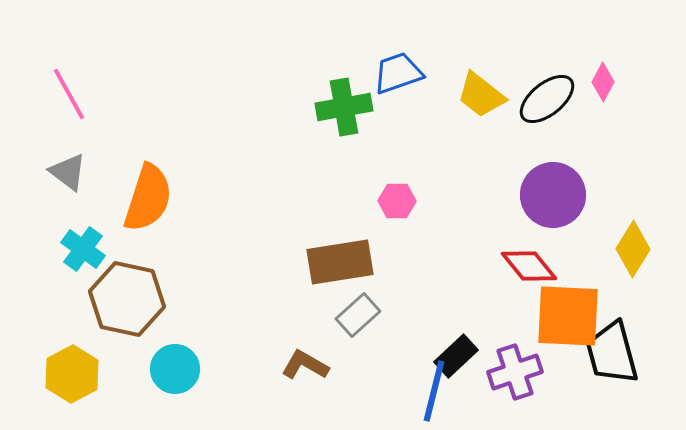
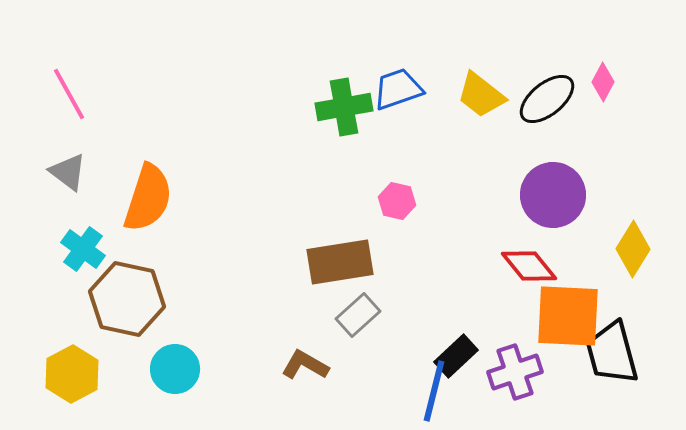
blue trapezoid: moved 16 px down
pink hexagon: rotated 12 degrees clockwise
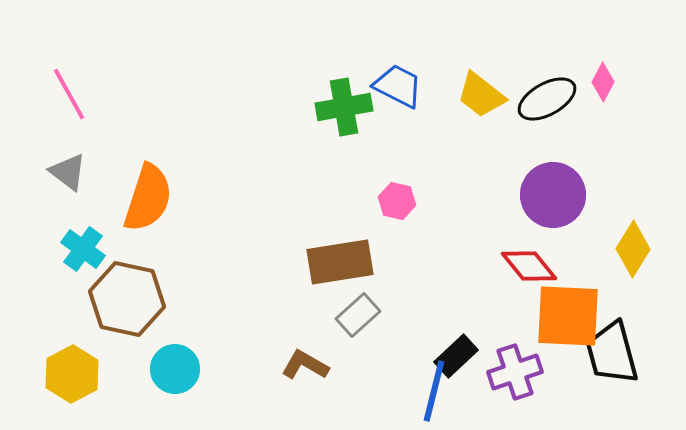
blue trapezoid: moved 3 px up; rotated 46 degrees clockwise
black ellipse: rotated 10 degrees clockwise
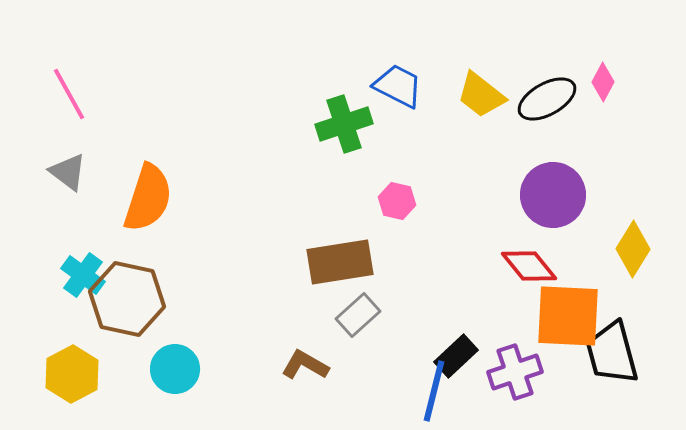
green cross: moved 17 px down; rotated 8 degrees counterclockwise
cyan cross: moved 26 px down
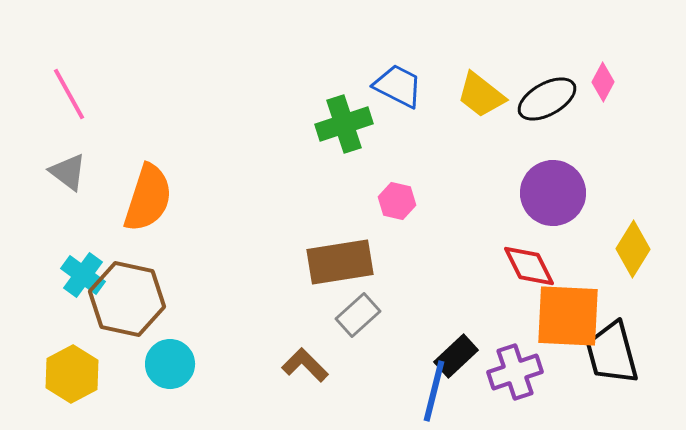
purple circle: moved 2 px up
red diamond: rotated 12 degrees clockwise
brown L-shape: rotated 15 degrees clockwise
cyan circle: moved 5 px left, 5 px up
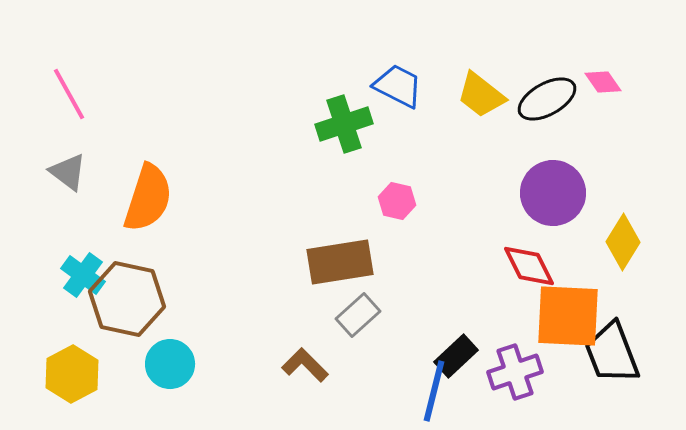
pink diamond: rotated 63 degrees counterclockwise
yellow diamond: moved 10 px left, 7 px up
black trapezoid: rotated 6 degrees counterclockwise
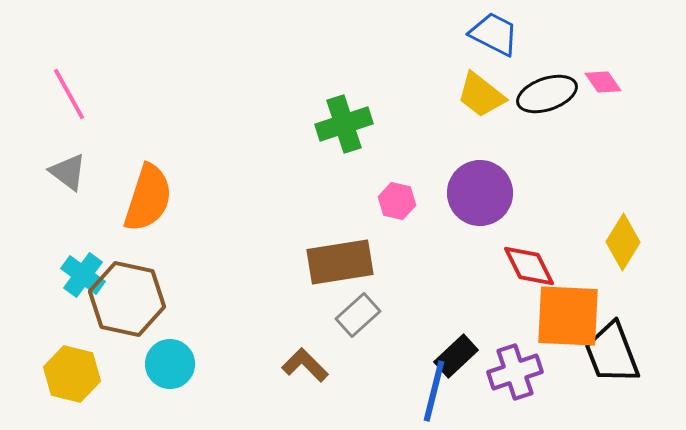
blue trapezoid: moved 96 px right, 52 px up
black ellipse: moved 5 px up; rotated 10 degrees clockwise
purple circle: moved 73 px left
yellow hexagon: rotated 18 degrees counterclockwise
